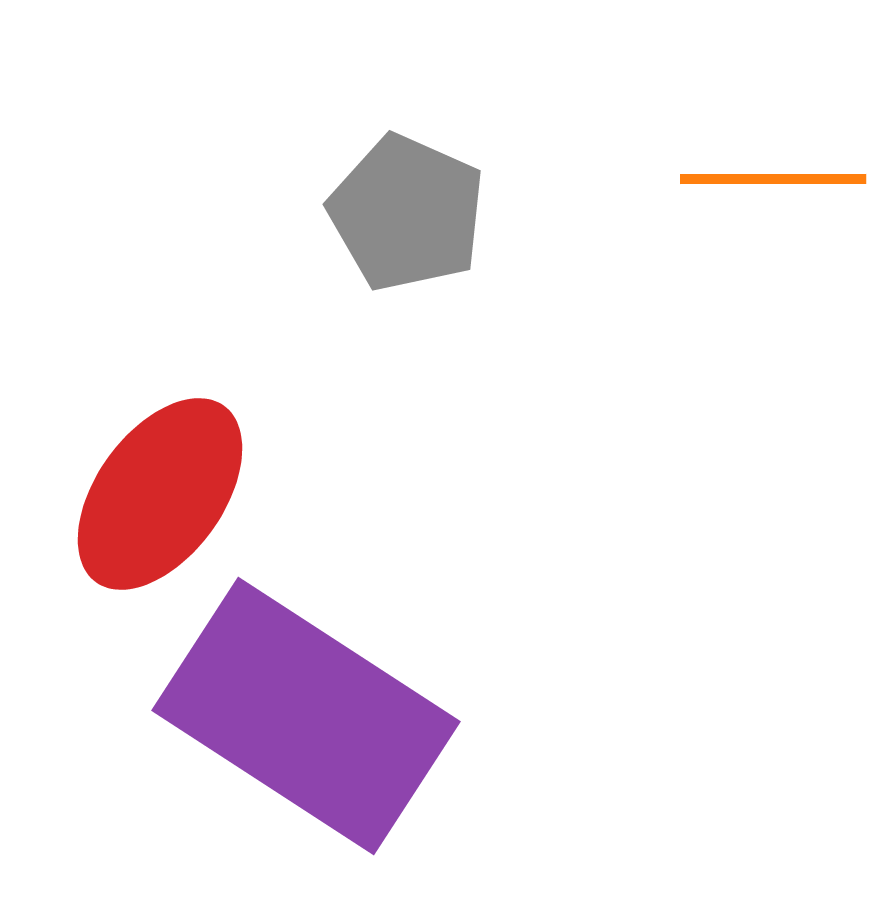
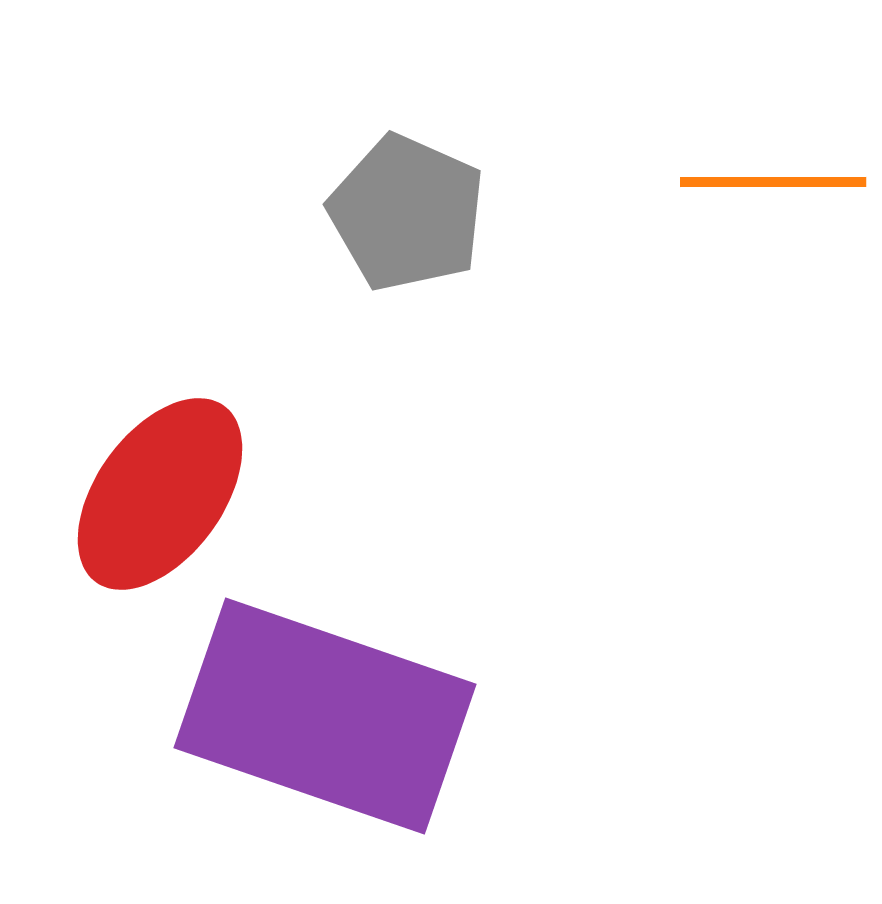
orange line: moved 3 px down
purple rectangle: moved 19 px right; rotated 14 degrees counterclockwise
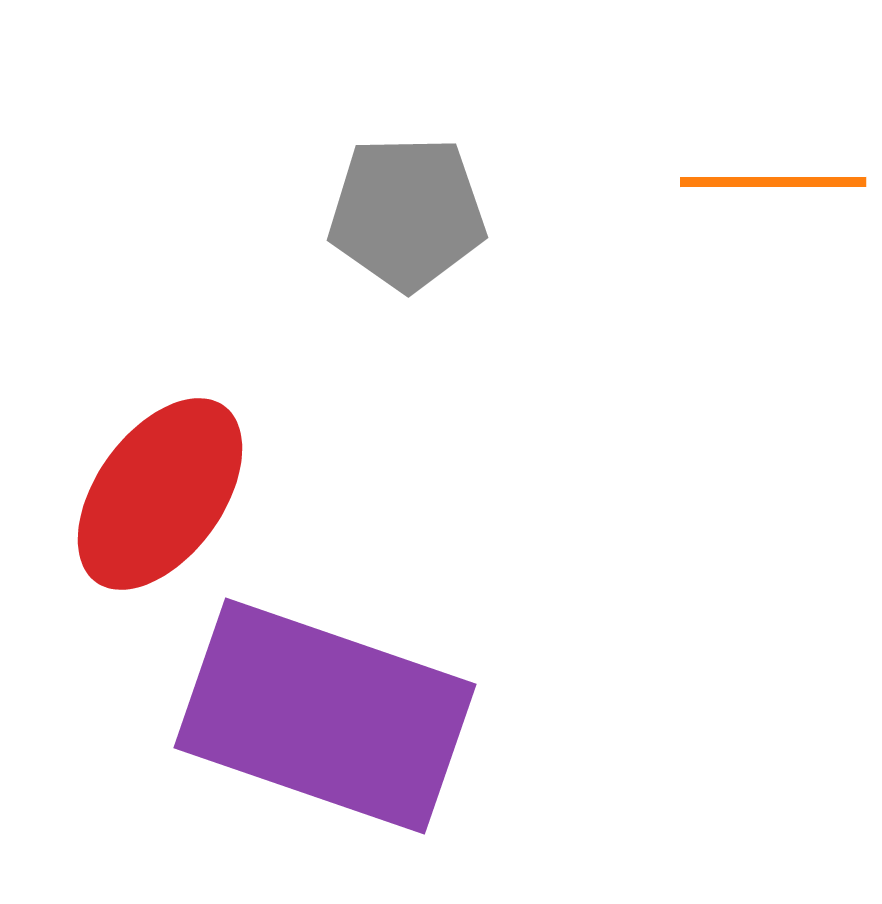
gray pentagon: rotated 25 degrees counterclockwise
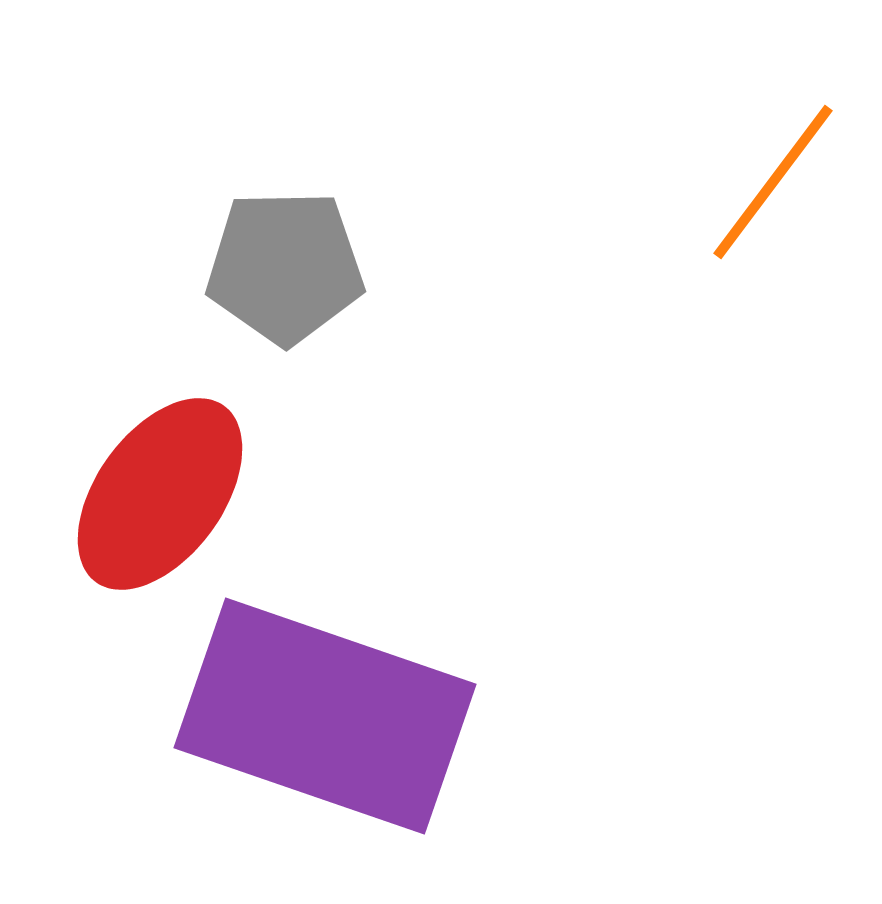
orange line: rotated 53 degrees counterclockwise
gray pentagon: moved 122 px left, 54 px down
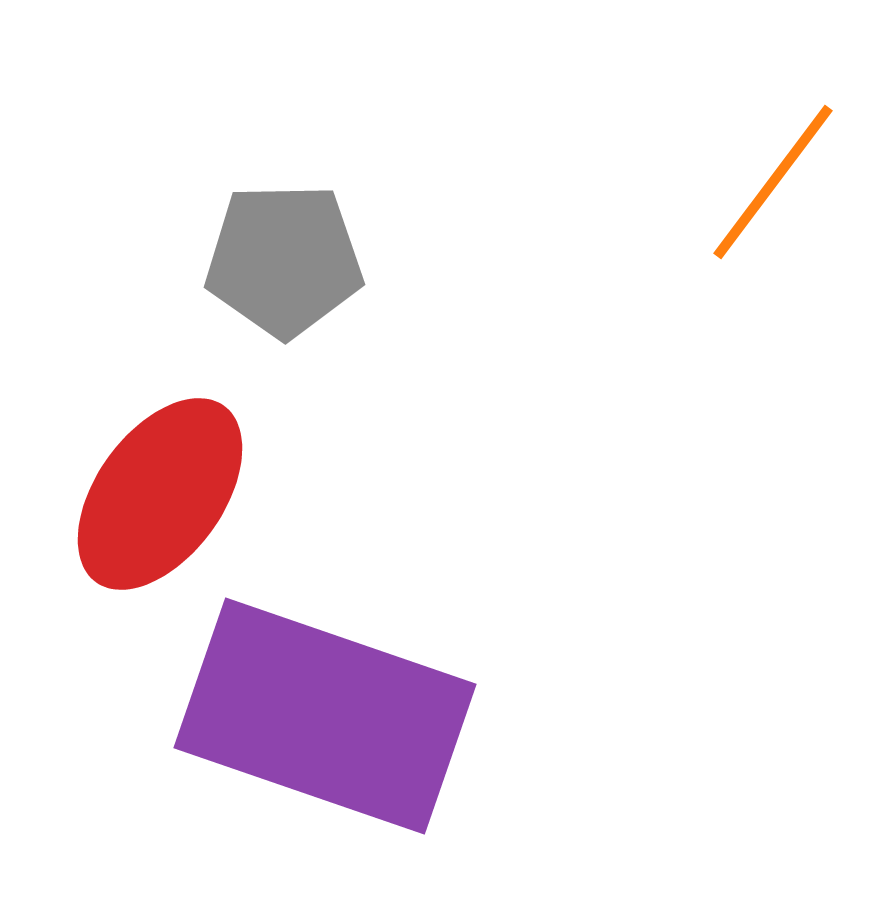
gray pentagon: moved 1 px left, 7 px up
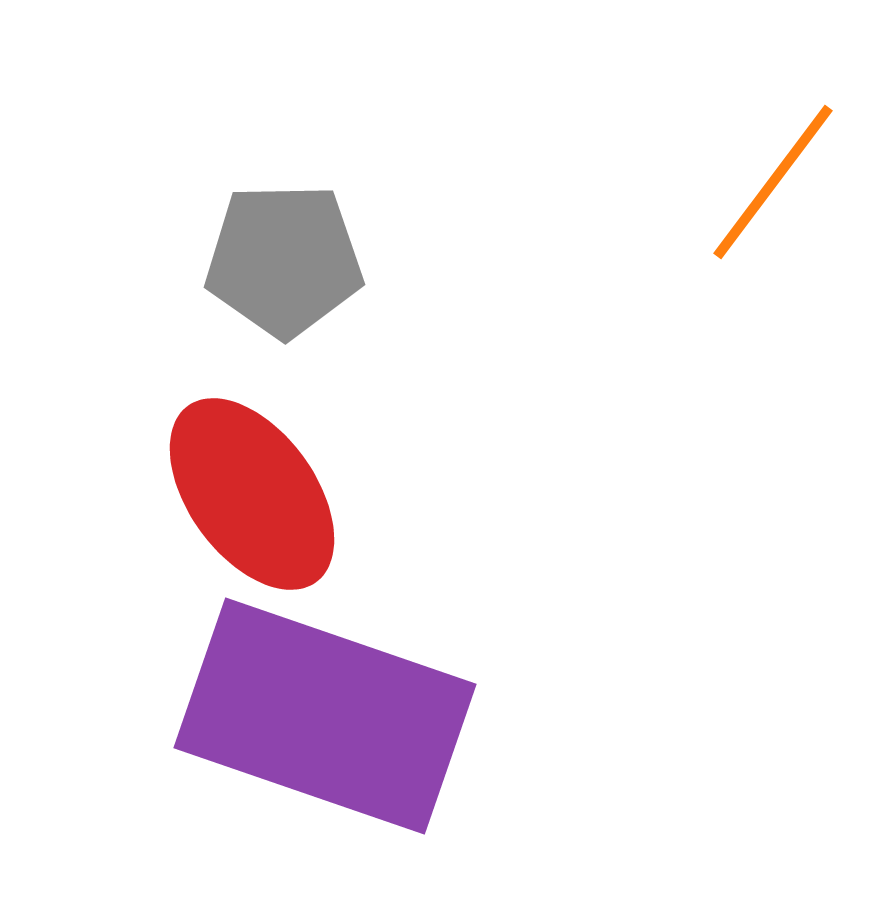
red ellipse: moved 92 px right; rotated 72 degrees counterclockwise
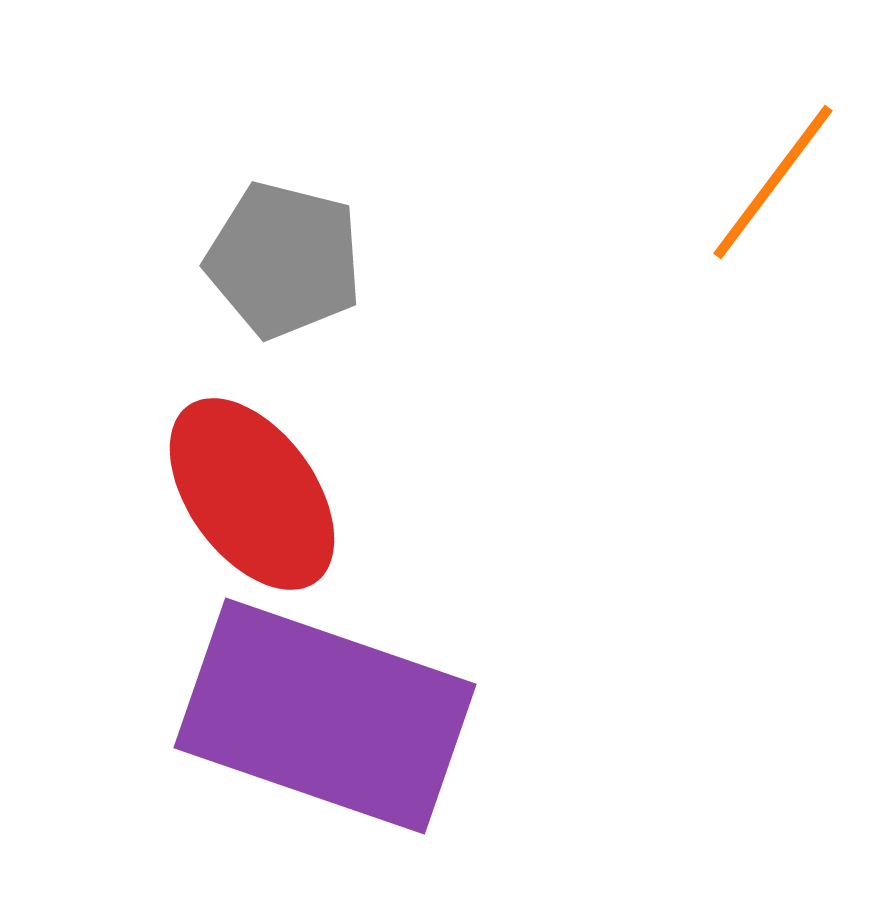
gray pentagon: rotated 15 degrees clockwise
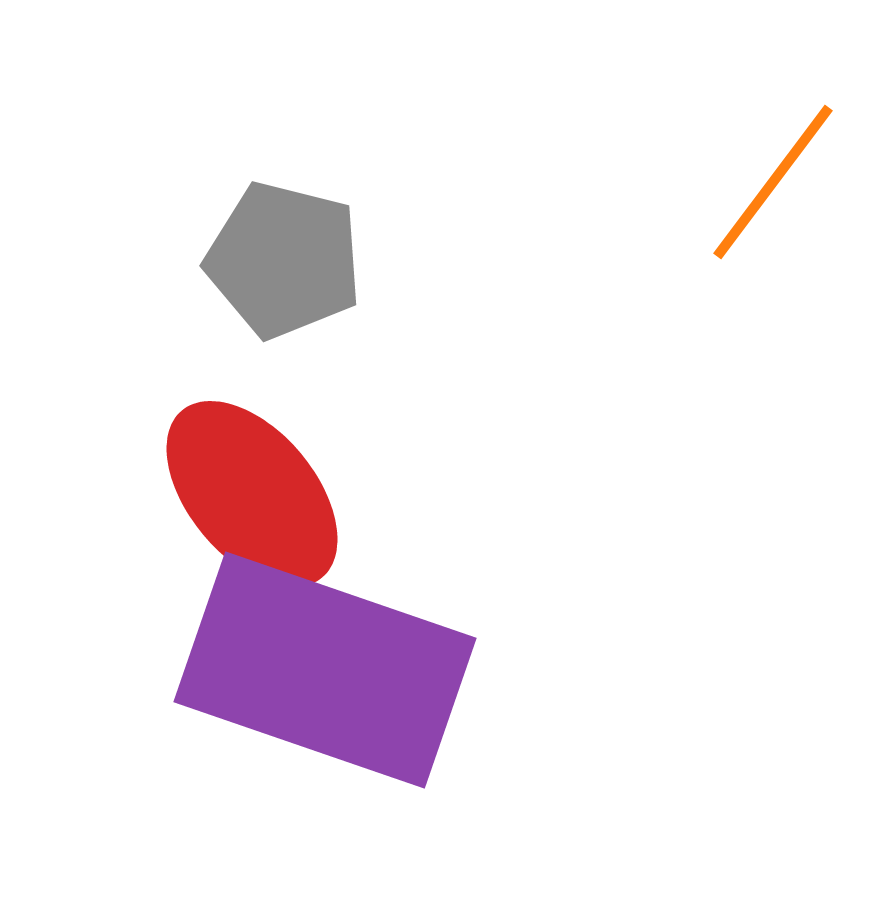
red ellipse: rotated 4 degrees counterclockwise
purple rectangle: moved 46 px up
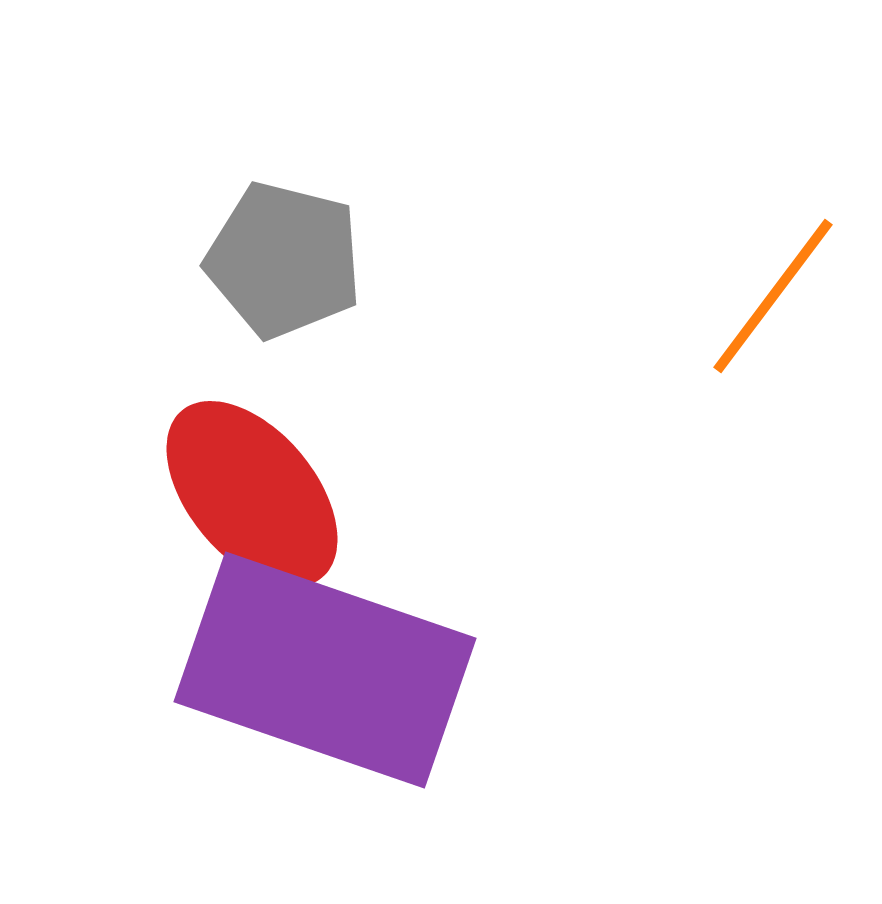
orange line: moved 114 px down
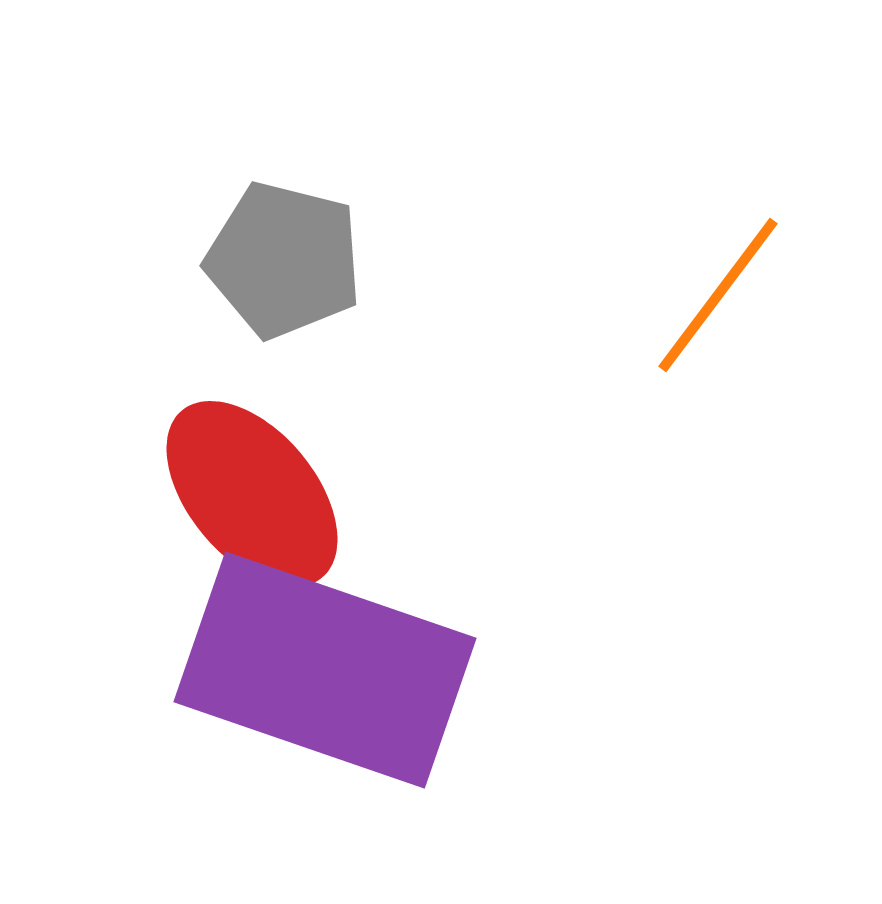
orange line: moved 55 px left, 1 px up
